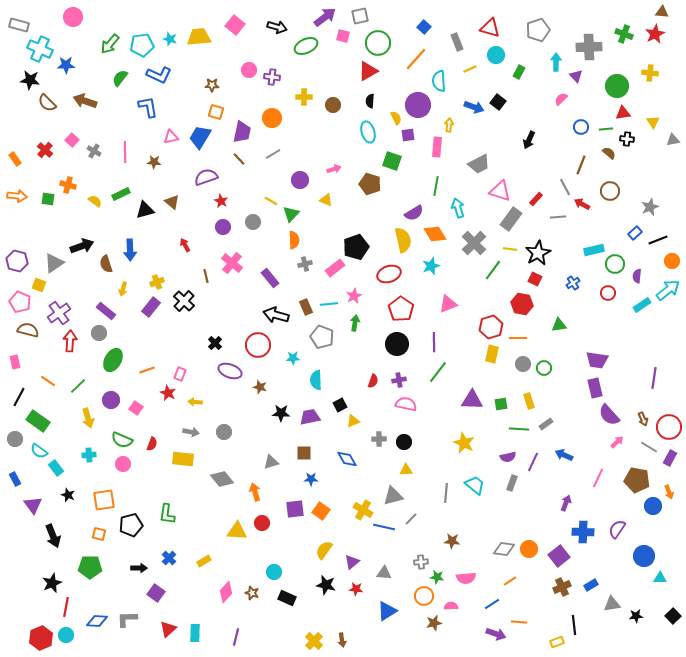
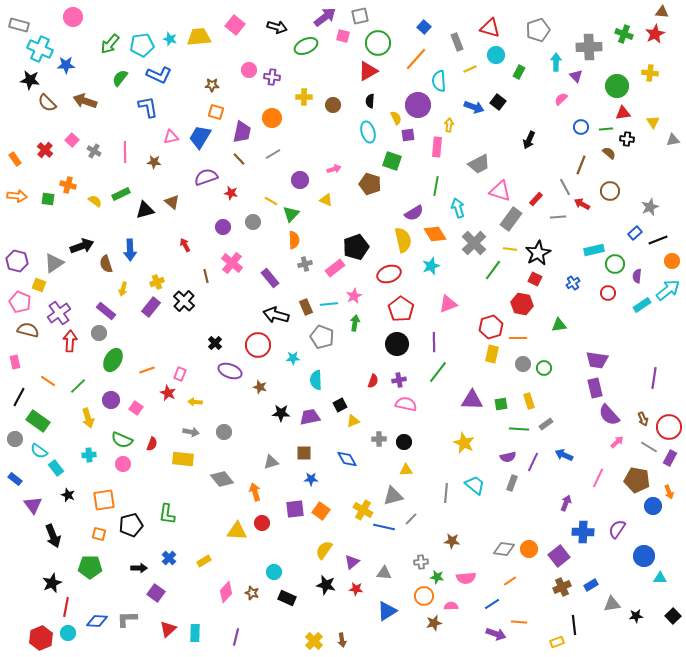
red star at (221, 201): moved 10 px right, 8 px up; rotated 16 degrees counterclockwise
blue rectangle at (15, 479): rotated 24 degrees counterclockwise
cyan circle at (66, 635): moved 2 px right, 2 px up
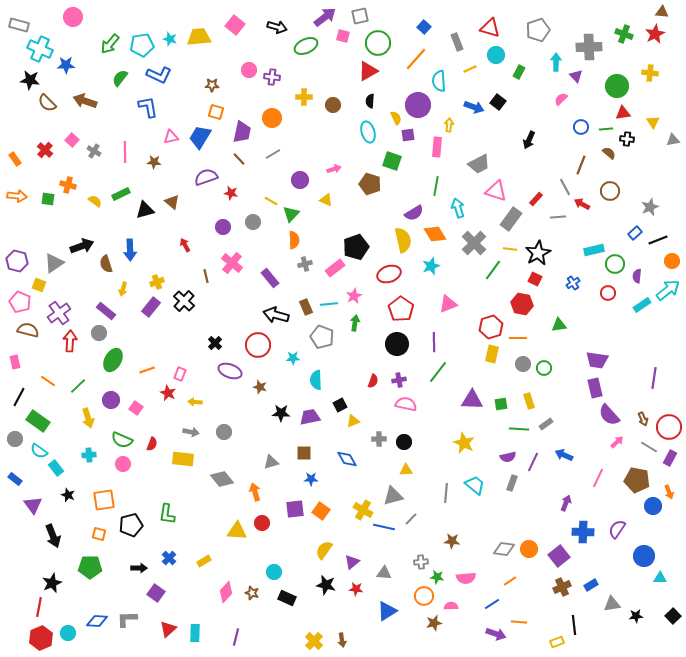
pink triangle at (500, 191): moved 4 px left
red line at (66, 607): moved 27 px left
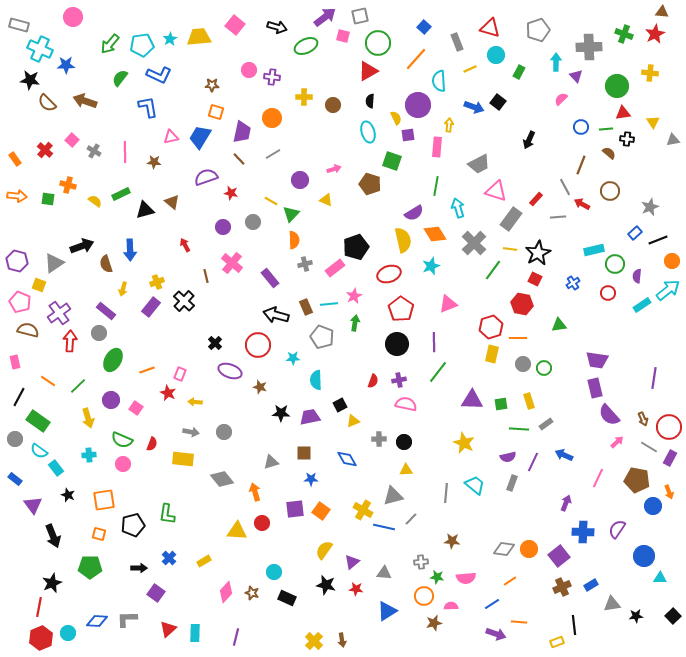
cyan star at (170, 39): rotated 24 degrees clockwise
black pentagon at (131, 525): moved 2 px right
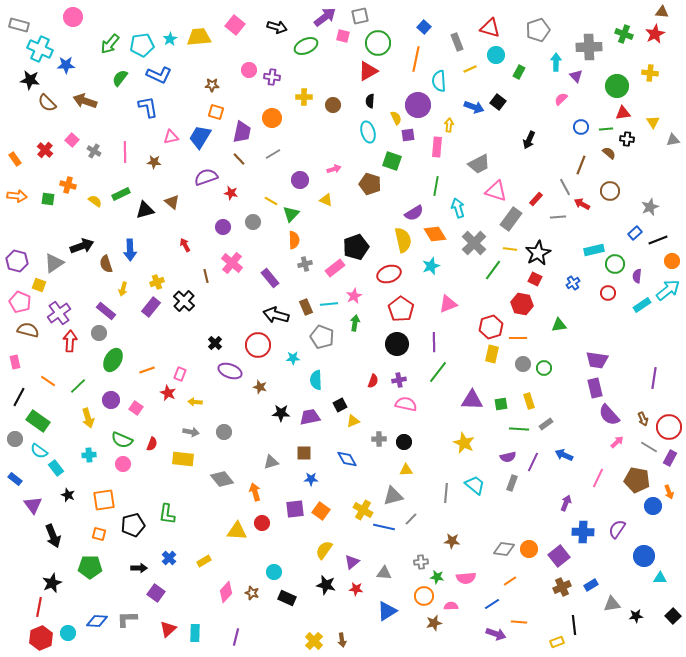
orange line at (416, 59): rotated 30 degrees counterclockwise
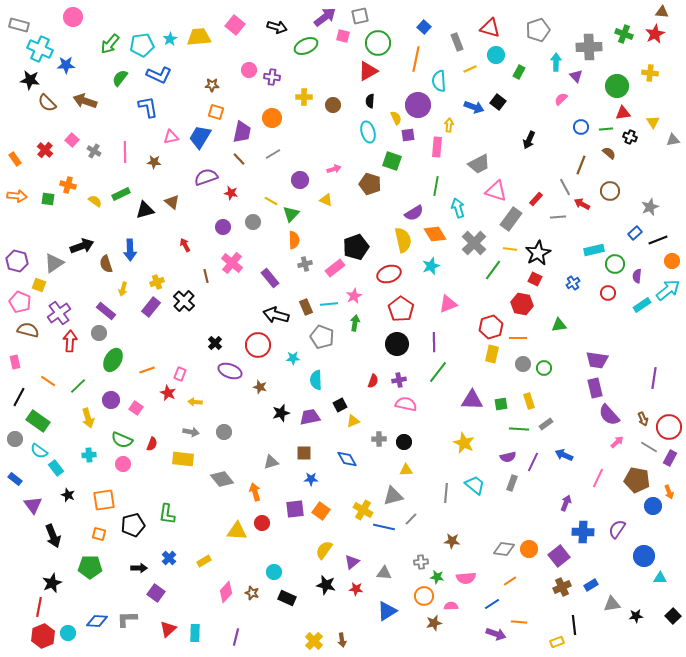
black cross at (627, 139): moved 3 px right, 2 px up; rotated 16 degrees clockwise
black star at (281, 413): rotated 18 degrees counterclockwise
red hexagon at (41, 638): moved 2 px right, 2 px up
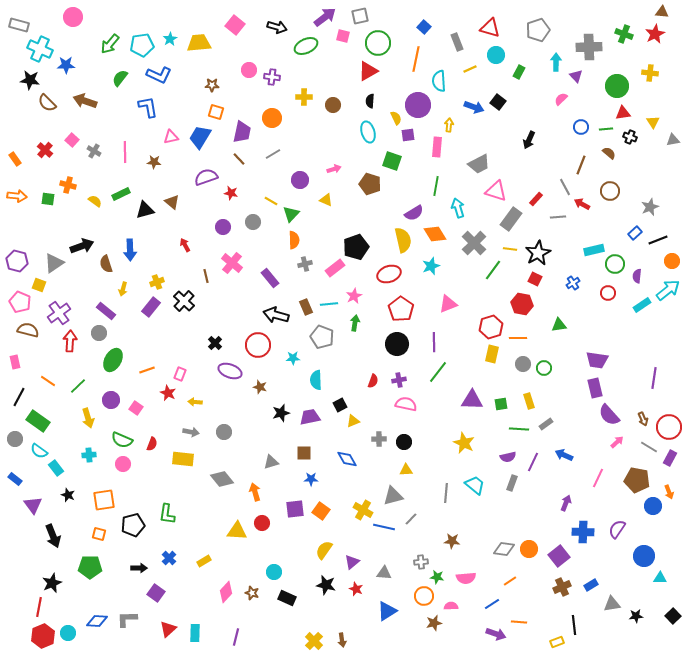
yellow trapezoid at (199, 37): moved 6 px down
red star at (356, 589): rotated 16 degrees clockwise
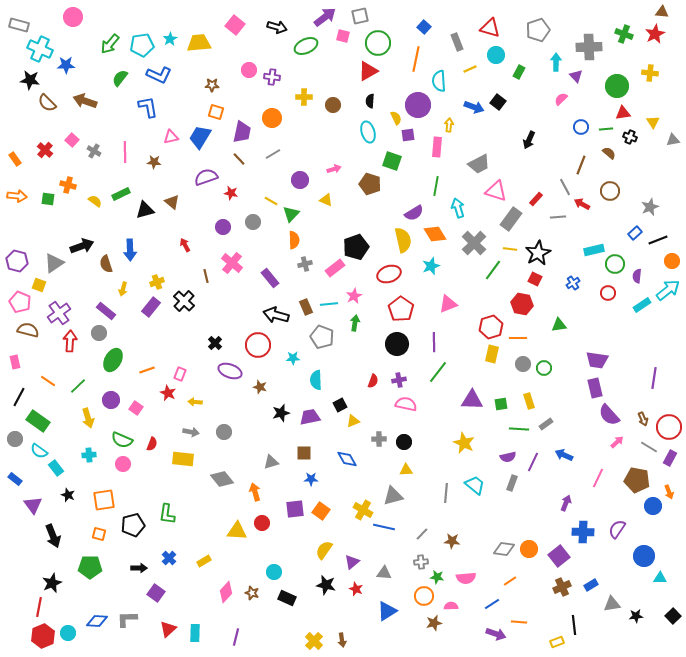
gray line at (411, 519): moved 11 px right, 15 px down
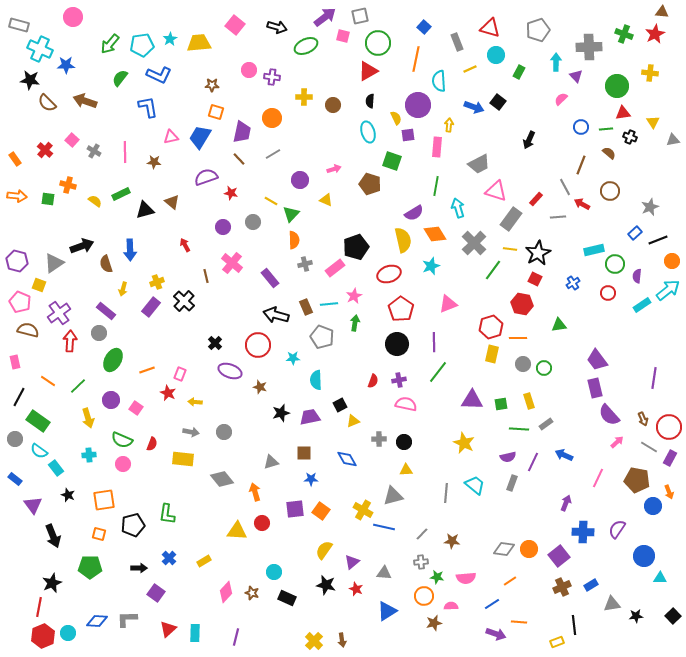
purple trapezoid at (597, 360): rotated 45 degrees clockwise
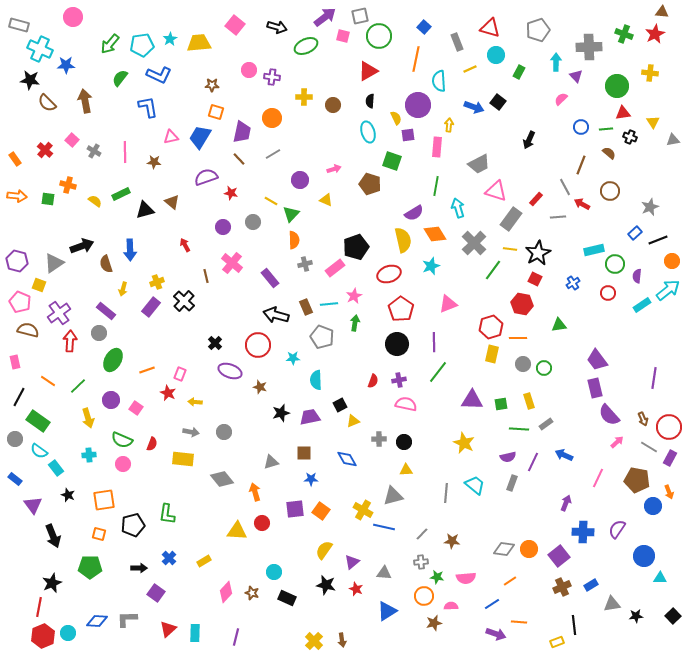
green circle at (378, 43): moved 1 px right, 7 px up
brown arrow at (85, 101): rotated 60 degrees clockwise
